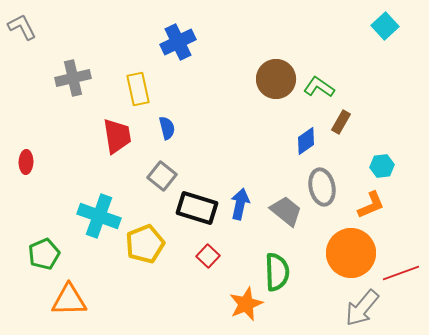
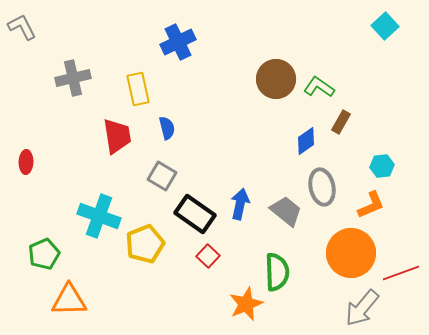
gray square: rotated 8 degrees counterclockwise
black rectangle: moved 2 px left, 6 px down; rotated 18 degrees clockwise
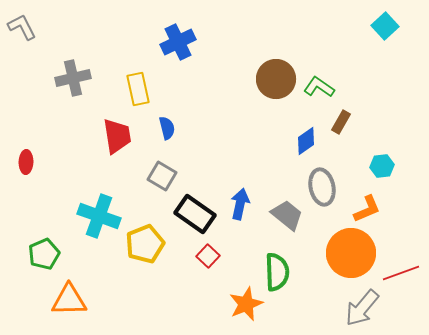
orange L-shape: moved 4 px left, 4 px down
gray trapezoid: moved 1 px right, 4 px down
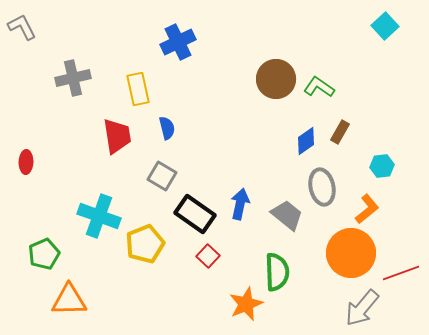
brown rectangle: moved 1 px left, 10 px down
orange L-shape: rotated 16 degrees counterclockwise
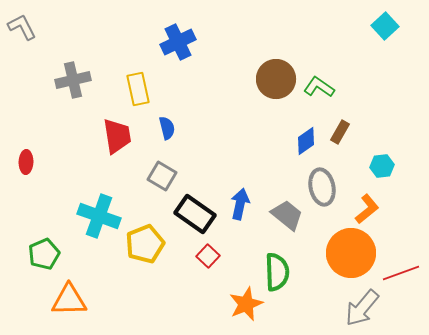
gray cross: moved 2 px down
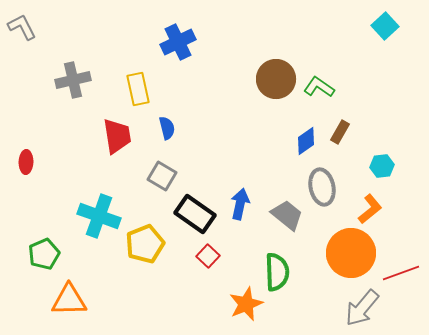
orange L-shape: moved 3 px right
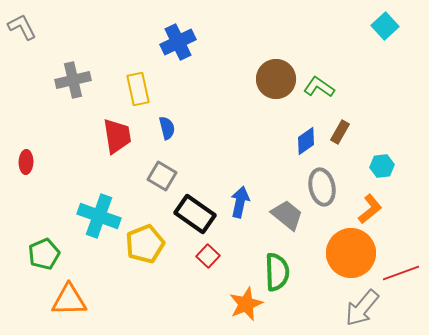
blue arrow: moved 2 px up
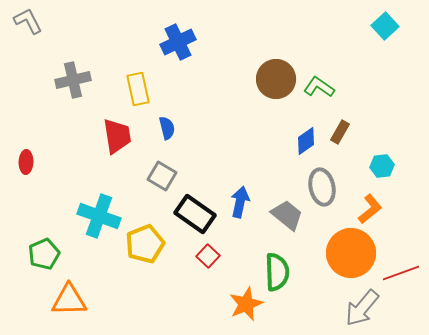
gray L-shape: moved 6 px right, 6 px up
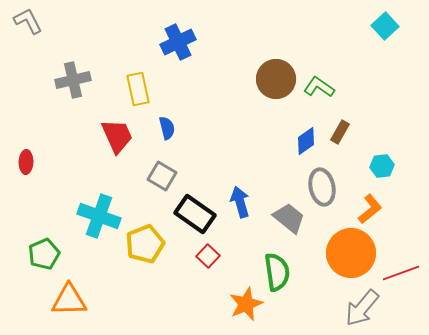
red trapezoid: rotated 15 degrees counterclockwise
blue arrow: rotated 28 degrees counterclockwise
gray trapezoid: moved 2 px right, 3 px down
green semicircle: rotated 6 degrees counterclockwise
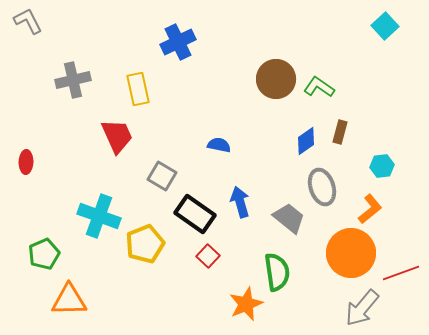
blue semicircle: moved 52 px right, 17 px down; rotated 65 degrees counterclockwise
brown rectangle: rotated 15 degrees counterclockwise
gray ellipse: rotated 6 degrees counterclockwise
